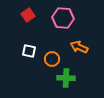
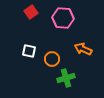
red square: moved 3 px right, 3 px up
orange arrow: moved 4 px right, 2 px down
green cross: rotated 18 degrees counterclockwise
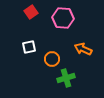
white square: moved 4 px up; rotated 24 degrees counterclockwise
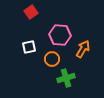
pink hexagon: moved 3 px left, 17 px down
orange arrow: rotated 96 degrees clockwise
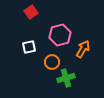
pink hexagon: rotated 20 degrees counterclockwise
orange circle: moved 3 px down
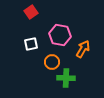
pink hexagon: rotated 25 degrees clockwise
white square: moved 2 px right, 3 px up
green cross: rotated 18 degrees clockwise
